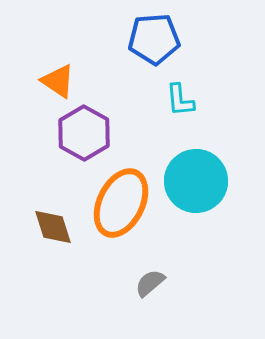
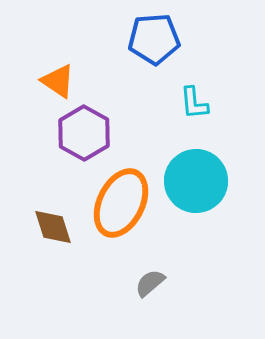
cyan L-shape: moved 14 px right, 3 px down
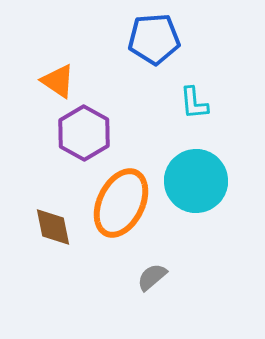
brown diamond: rotated 6 degrees clockwise
gray semicircle: moved 2 px right, 6 px up
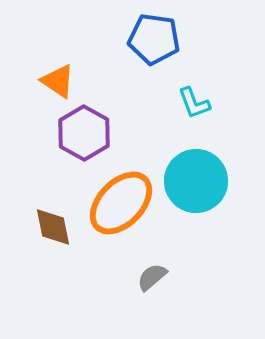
blue pentagon: rotated 12 degrees clockwise
cyan L-shape: rotated 15 degrees counterclockwise
orange ellipse: rotated 18 degrees clockwise
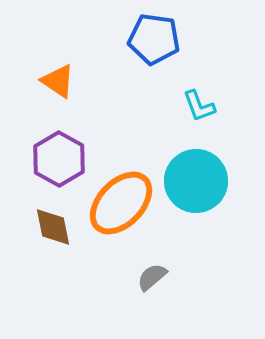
cyan L-shape: moved 5 px right, 3 px down
purple hexagon: moved 25 px left, 26 px down
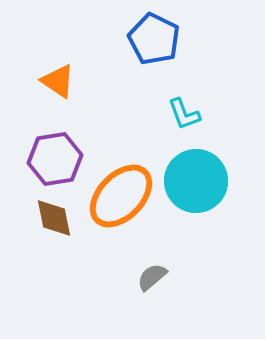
blue pentagon: rotated 18 degrees clockwise
cyan L-shape: moved 15 px left, 8 px down
purple hexagon: moved 4 px left; rotated 22 degrees clockwise
orange ellipse: moved 7 px up
brown diamond: moved 1 px right, 9 px up
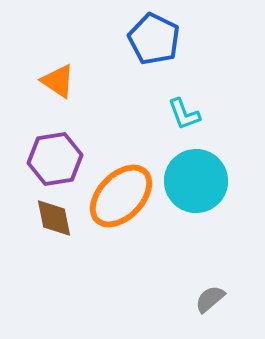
gray semicircle: moved 58 px right, 22 px down
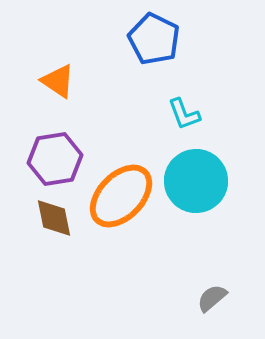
gray semicircle: moved 2 px right, 1 px up
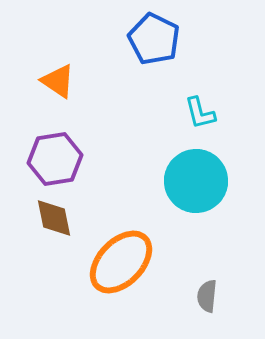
cyan L-shape: moved 16 px right, 1 px up; rotated 6 degrees clockwise
orange ellipse: moved 66 px down
gray semicircle: moved 5 px left, 2 px up; rotated 44 degrees counterclockwise
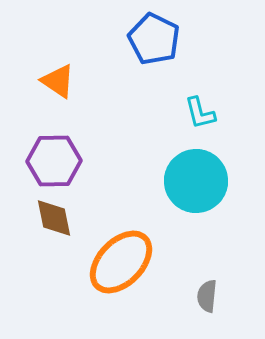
purple hexagon: moved 1 px left, 2 px down; rotated 8 degrees clockwise
